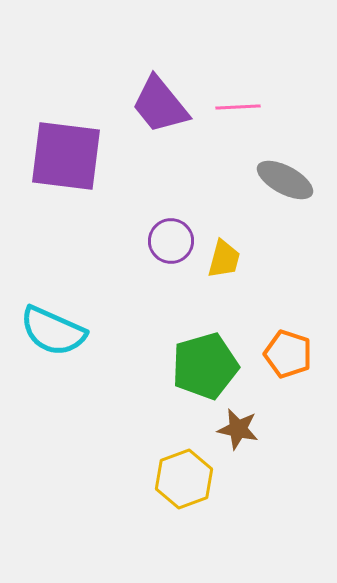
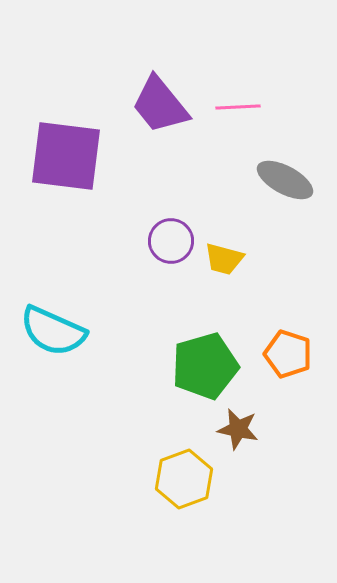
yellow trapezoid: rotated 90 degrees clockwise
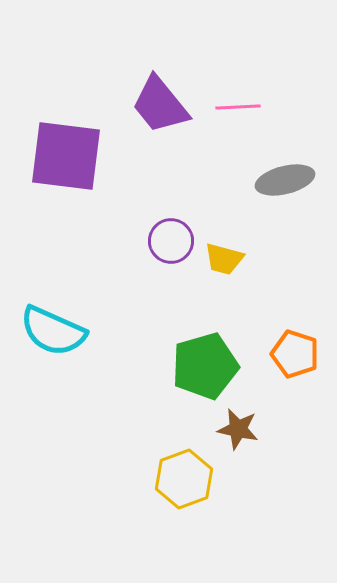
gray ellipse: rotated 42 degrees counterclockwise
orange pentagon: moved 7 px right
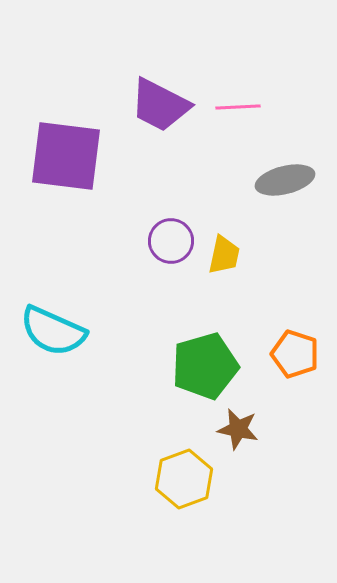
purple trapezoid: rotated 24 degrees counterclockwise
yellow trapezoid: moved 4 px up; rotated 93 degrees counterclockwise
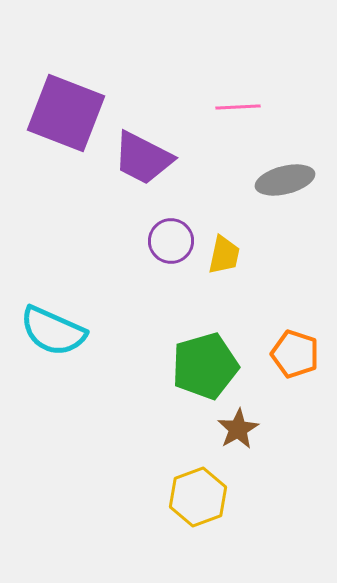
purple trapezoid: moved 17 px left, 53 px down
purple square: moved 43 px up; rotated 14 degrees clockwise
brown star: rotated 30 degrees clockwise
yellow hexagon: moved 14 px right, 18 px down
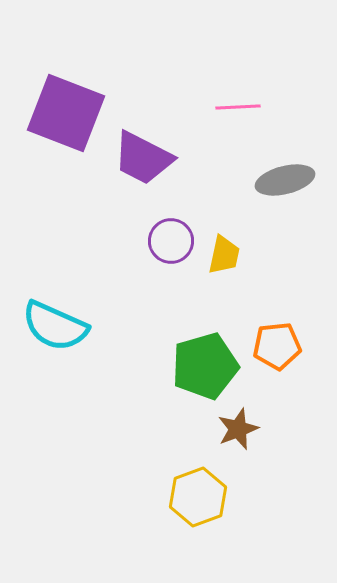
cyan semicircle: moved 2 px right, 5 px up
orange pentagon: moved 18 px left, 8 px up; rotated 24 degrees counterclockwise
brown star: rotated 9 degrees clockwise
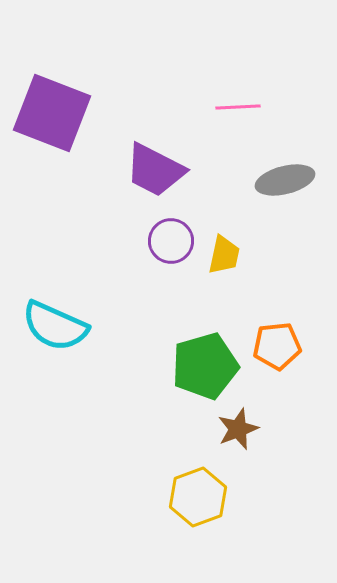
purple square: moved 14 px left
purple trapezoid: moved 12 px right, 12 px down
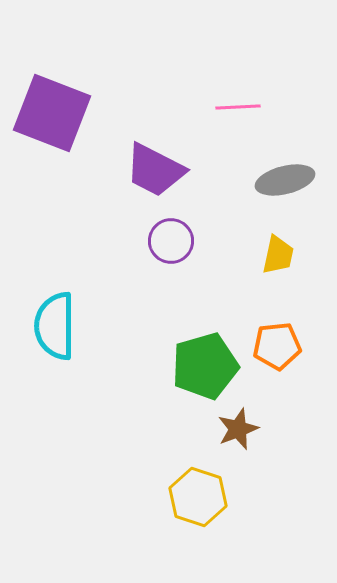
yellow trapezoid: moved 54 px right
cyan semicircle: rotated 66 degrees clockwise
yellow hexagon: rotated 22 degrees counterclockwise
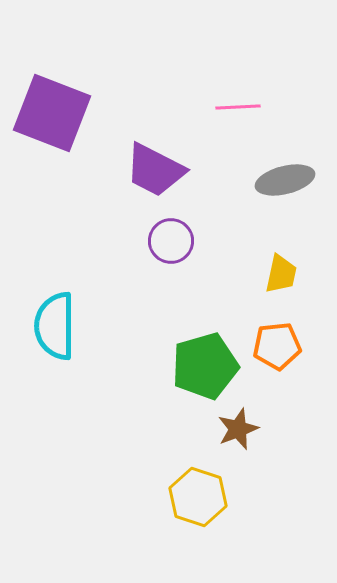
yellow trapezoid: moved 3 px right, 19 px down
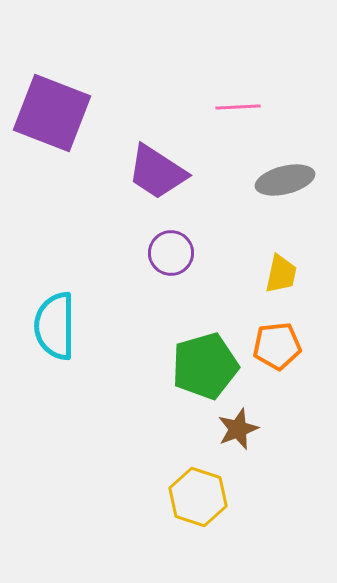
purple trapezoid: moved 2 px right, 2 px down; rotated 6 degrees clockwise
purple circle: moved 12 px down
